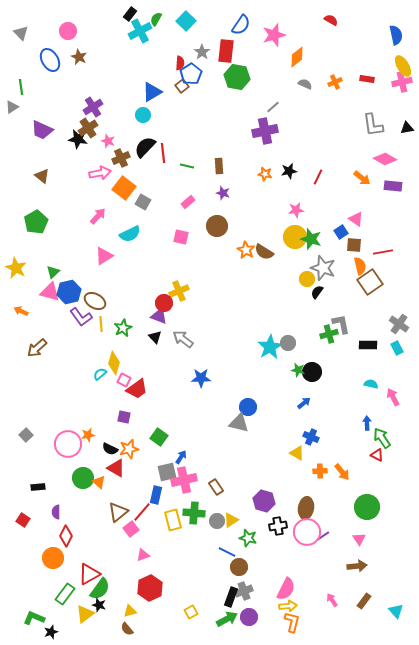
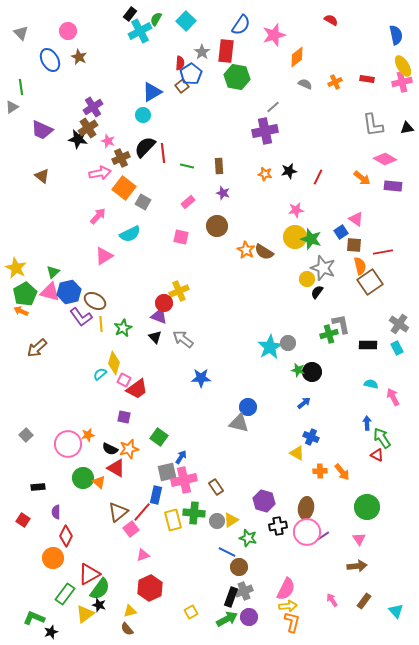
green pentagon at (36, 222): moved 11 px left, 72 px down
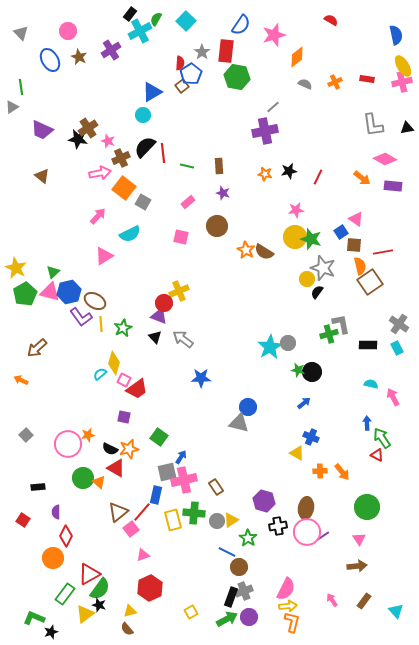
purple cross at (93, 107): moved 18 px right, 57 px up
orange arrow at (21, 311): moved 69 px down
green star at (248, 538): rotated 18 degrees clockwise
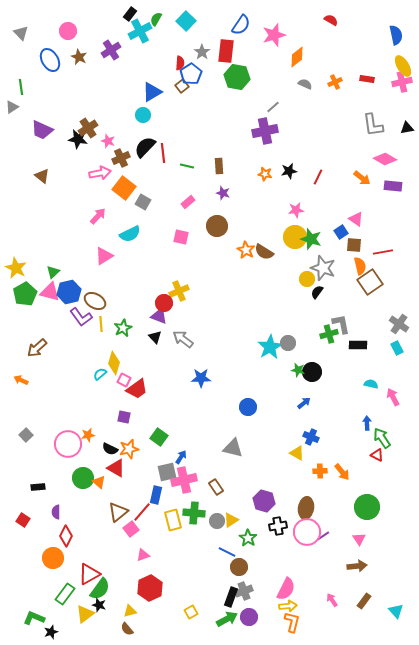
black rectangle at (368, 345): moved 10 px left
gray triangle at (239, 423): moved 6 px left, 25 px down
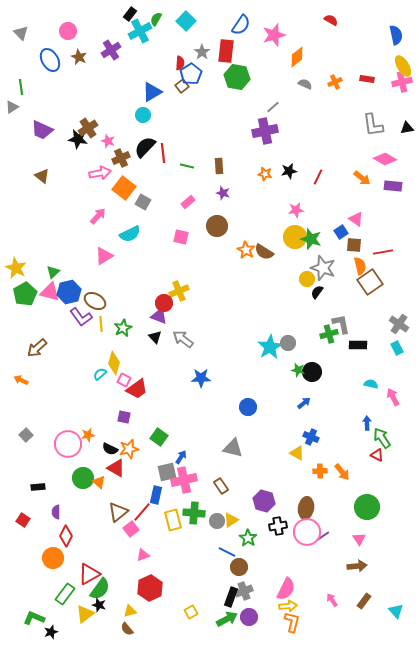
brown rectangle at (216, 487): moved 5 px right, 1 px up
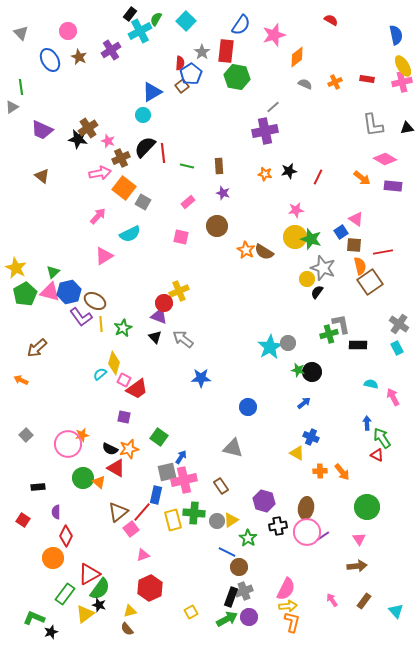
orange star at (88, 435): moved 6 px left
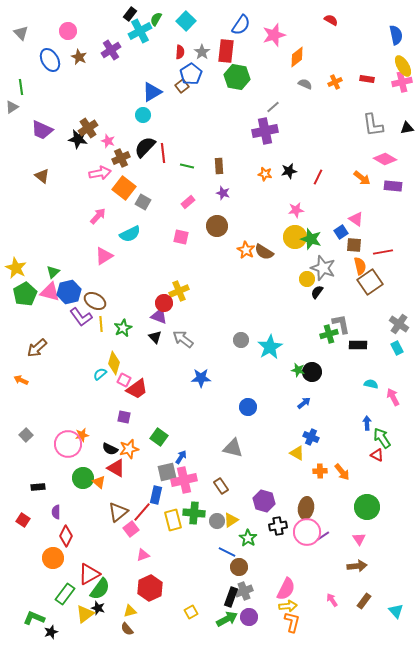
red semicircle at (180, 63): moved 11 px up
gray circle at (288, 343): moved 47 px left, 3 px up
black star at (99, 605): moved 1 px left, 3 px down
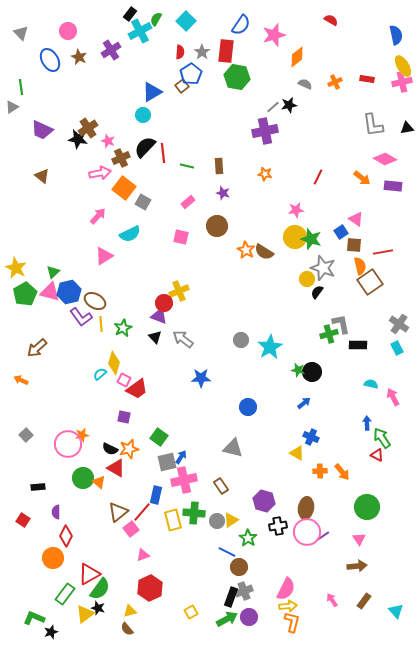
black star at (289, 171): moved 66 px up
gray square at (167, 472): moved 10 px up
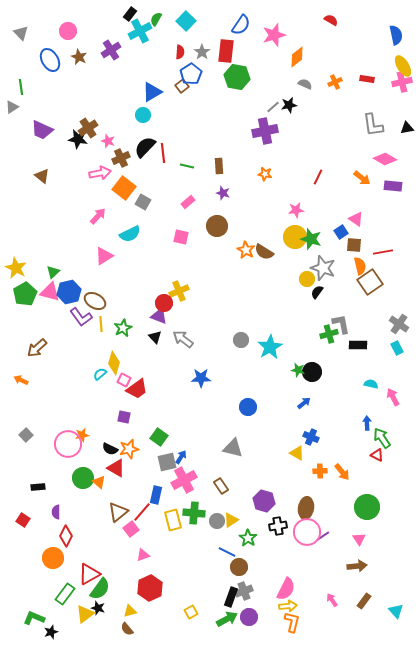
pink cross at (184, 480): rotated 15 degrees counterclockwise
